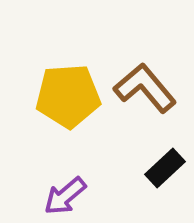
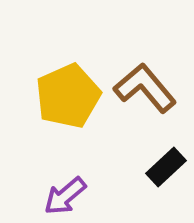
yellow pentagon: rotated 20 degrees counterclockwise
black rectangle: moved 1 px right, 1 px up
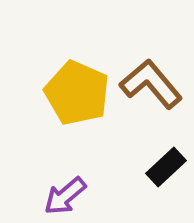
brown L-shape: moved 6 px right, 4 px up
yellow pentagon: moved 9 px right, 3 px up; rotated 24 degrees counterclockwise
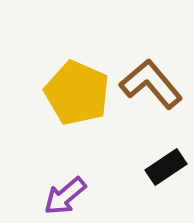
black rectangle: rotated 9 degrees clockwise
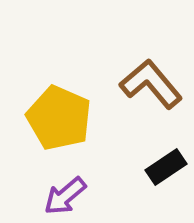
yellow pentagon: moved 18 px left, 25 px down
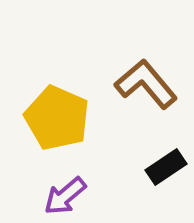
brown L-shape: moved 5 px left
yellow pentagon: moved 2 px left
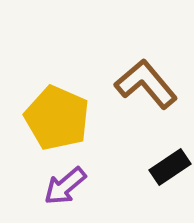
black rectangle: moved 4 px right
purple arrow: moved 10 px up
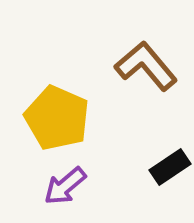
brown L-shape: moved 18 px up
